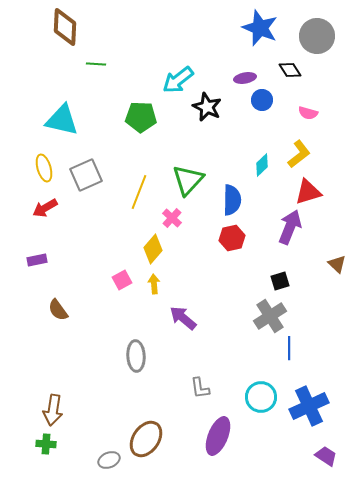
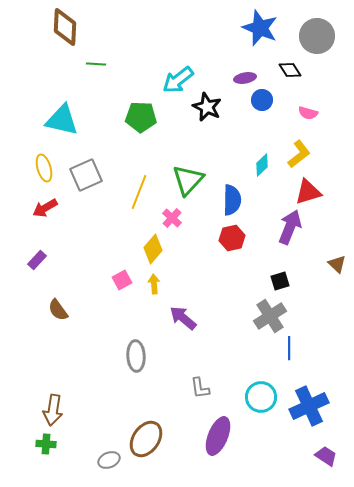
purple rectangle at (37, 260): rotated 36 degrees counterclockwise
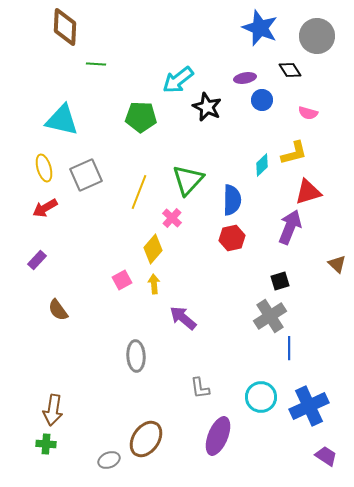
yellow L-shape at (299, 154): moved 5 px left, 1 px up; rotated 24 degrees clockwise
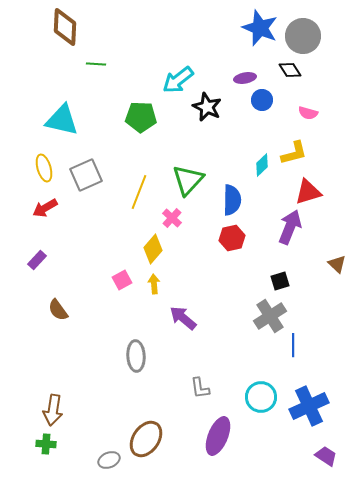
gray circle at (317, 36): moved 14 px left
blue line at (289, 348): moved 4 px right, 3 px up
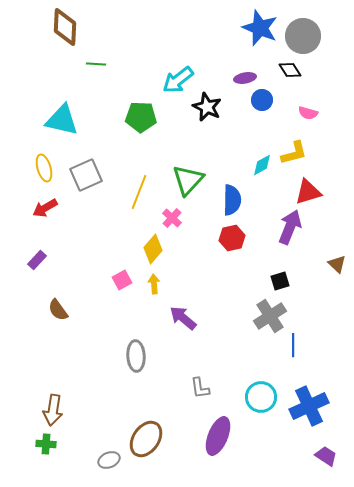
cyan diamond at (262, 165): rotated 15 degrees clockwise
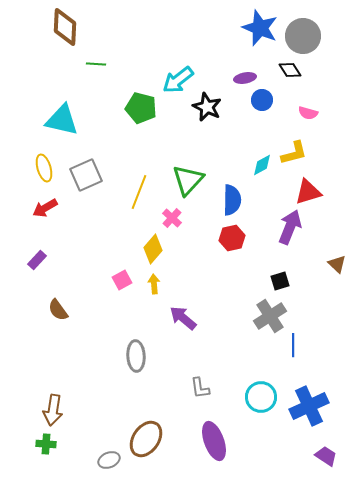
green pentagon at (141, 117): moved 9 px up; rotated 12 degrees clockwise
purple ellipse at (218, 436): moved 4 px left, 5 px down; rotated 42 degrees counterclockwise
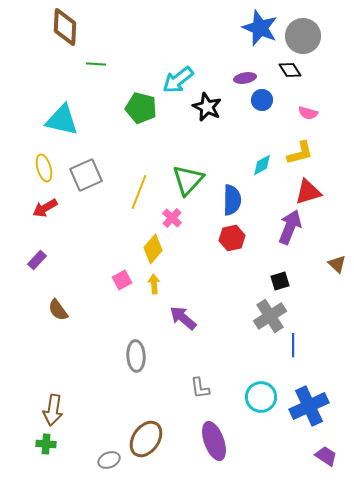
yellow L-shape at (294, 153): moved 6 px right
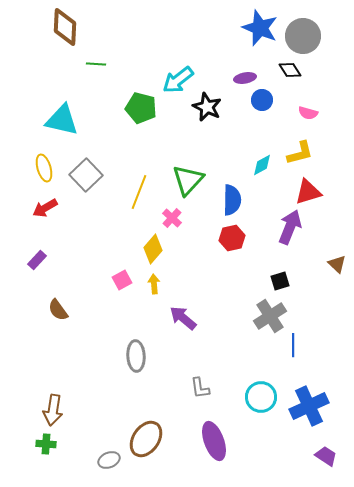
gray square at (86, 175): rotated 20 degrees counterclockwise
